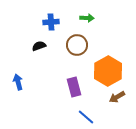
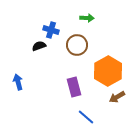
blue cross: moved 8 px down; rotated 21 degrees clockwise
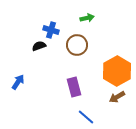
green arrow: rotated 16 degrees counterclockwise
orange hexagon: moved 9 px right
blue arrow: rotated 49 degrees clockwise
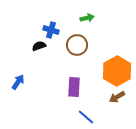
purple rectangle: rotated 18 degrees clockwise
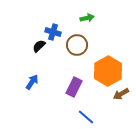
blue cross: moved 2 px right, 2 px down
black semicircle: rotated 24 degrees counterclockwise
orange hexagon: moved 9 px left
blue arrow: moved 14 px right
purple rectangle: rotated 24 degrees clockwise
brown arrow: moved 4 px right, 3 px up
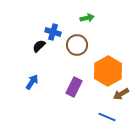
blue line: moved 21 px right; rotated 18 degrees counterclockwise
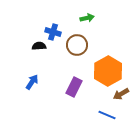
black semicircle: rotated 40 degrees clockwise
blue line: moved 2 px up
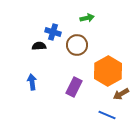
blue arrow: rotated 42 degrees counterclockwise
